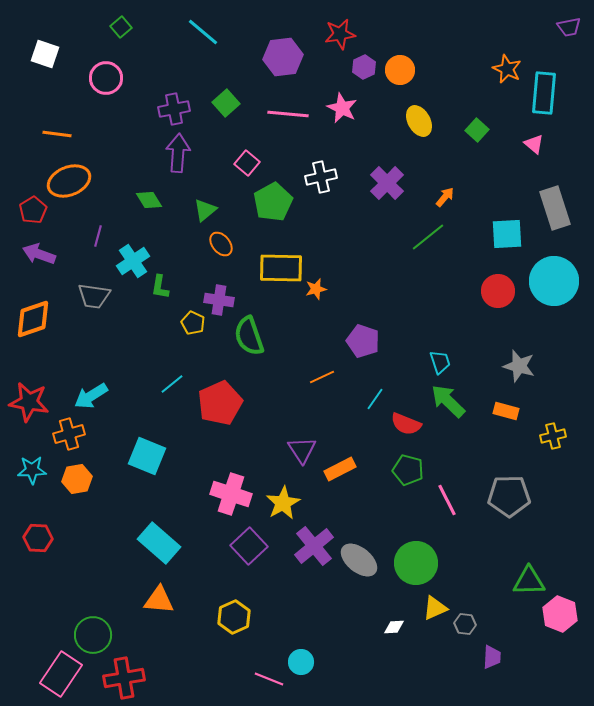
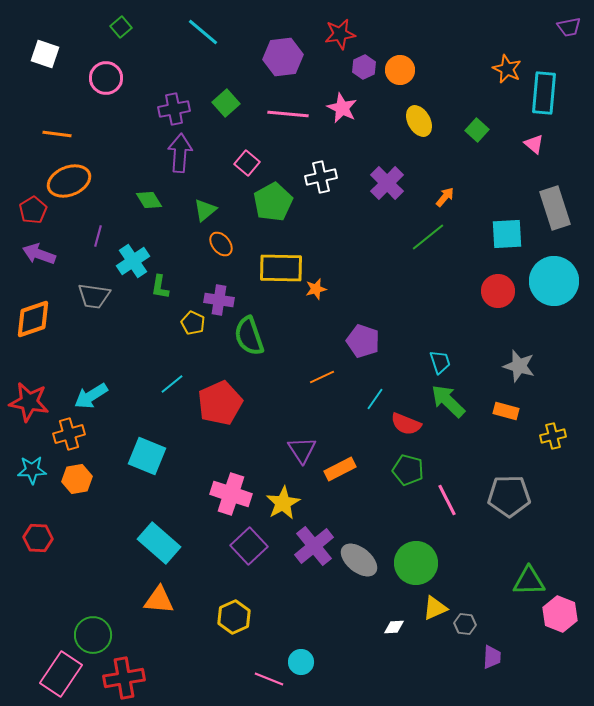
purple arrow at (178, 153): moved 2 px right
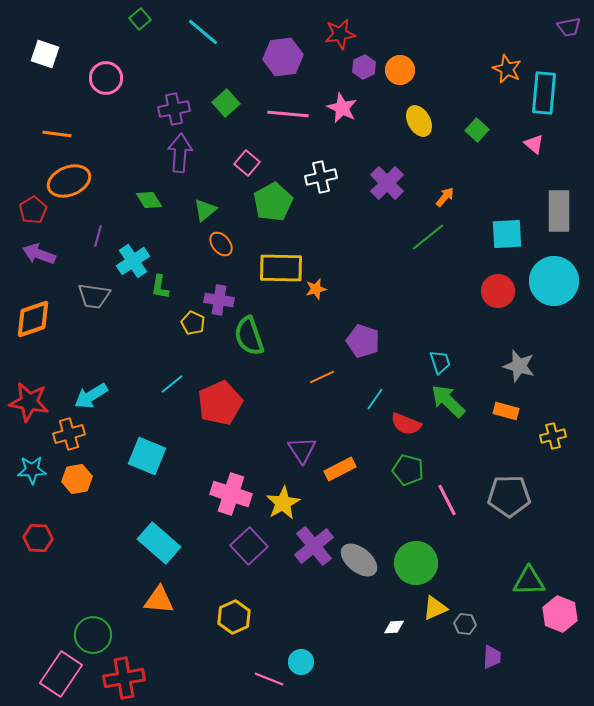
green square at (121, 27): moved 19 px right, 8 px up
gray rectangle at (555, 208): moved 4 px right, 3 px down; rotated 18 degrees clockwise
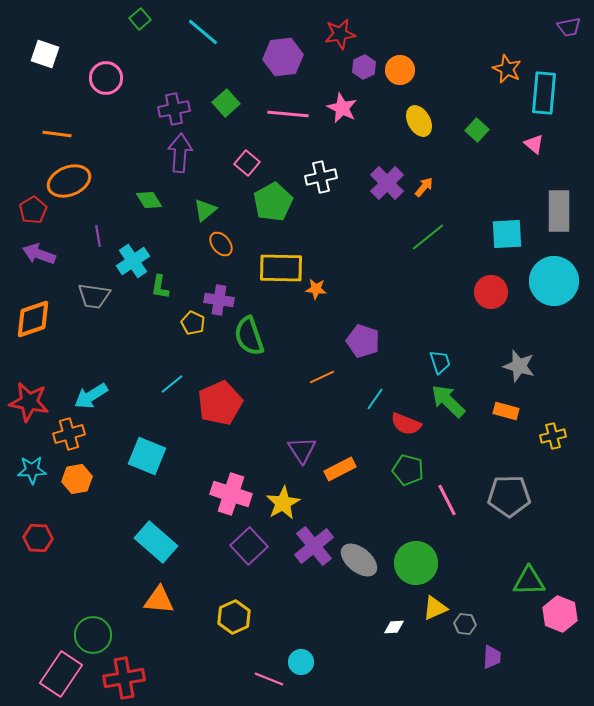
orange arrow at (445, 197): moved 21 px left, 10 px up
purple line at (98, 236): rotated 25 degrees counterclockwise
orange star at (316, 289): rotated 20 degrees clockwise
red circle at (498, 291): moved 7 px left, 1 px down
cyan rectangle at (159, 543): moved 3 px left, 1 px up
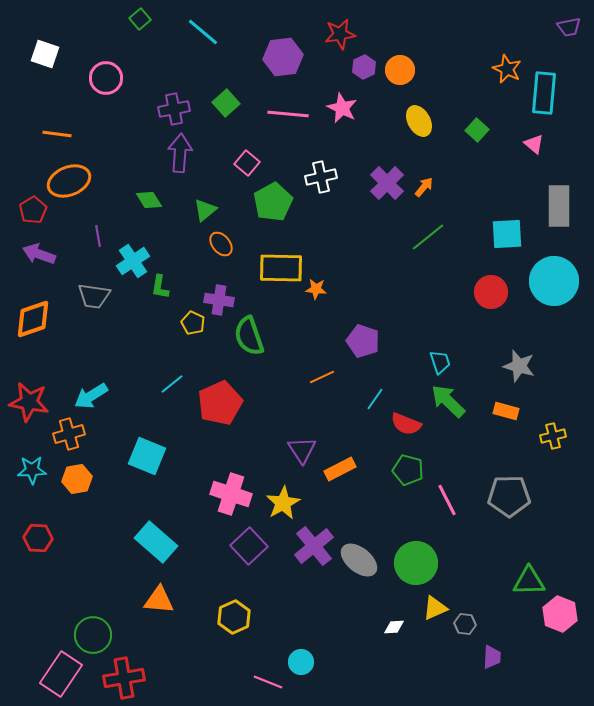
gray rectangle at (559, 211): moved 5 px up
pink line at (269, 679): moved 1 px left, 3 px down
